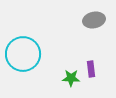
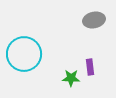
cyan circle: moved 1 px right
purple rectangle: moved 1 px left, 2 px up
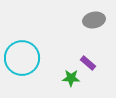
cyan circle: moved 2 px left, 4 px down
purple rectangle: moved 2 px left, 4 px up; rotated 42 degrees counterclockwise
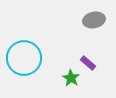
cyan circle: moved 2 px right
green star: rotated 30 degrees clockwise
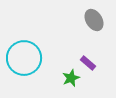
gray ellipse: rotated 70 degrees clockwise
green star: rotated 18 degrees clockwise
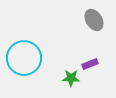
purple rectangle: moved 2 px right, 1 px down; rotated 63 degrees counterclockwise
green star: rotated 24 degrees clockwise
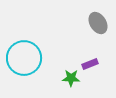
gray ellipse: moved 4 px right, 3 px down
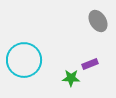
gray ellipse: moved 2 px up
cyan circle: moved 2 px down
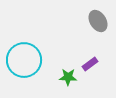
purple rectangle: rotated 14 degrees counterclockwise
green star: moved 3 px left, 1 px up
